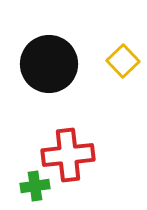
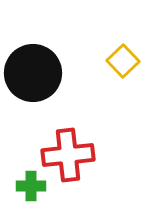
black circle: moved 16 px left, 9 px down
green cross: moved 4 px left; rotated 8 degrees clockwise
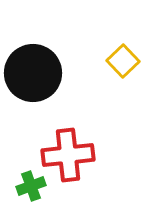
green cross: rotated 20 degrees counterclockwise
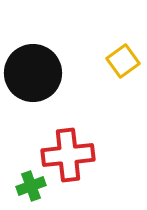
yellow square: rotated 8 degrees clockwise
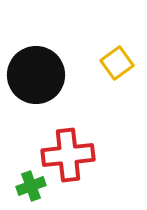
yellow square: moved 6 px left, 2 px down
black circle: moved 3 px right, 2 px down
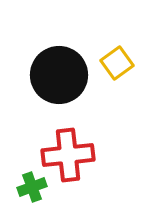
black circle: moved 23 px right
green cross: moved 1 px right, 1 px down
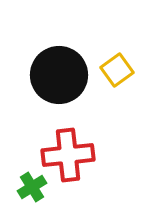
yellow square: moved 7 px down
green cross: rotated 12 degrees counterclockwise
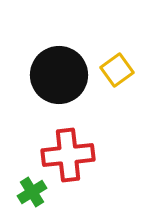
green cross: moved 5 px down
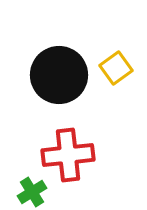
yellow square: moved 1 px left, 2 px up
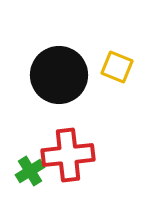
yellow square: moved 1 px right, 1 px up; rotated 32 degrees counterclockwise
green cross: moved 2 px left, 21 px up
